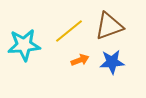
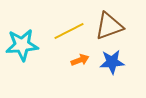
yellow line: rotated 12 degrees clockwise
cyan star: moved 2 px left
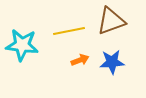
brown triangle: moved 2 px right, 5 px up
yellow line: rotated 16 degrees clockwise
cyan star: rotated 12 degrees clockwise
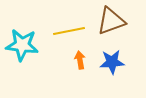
orange arrow: rotated 78 degrees counterclockwise
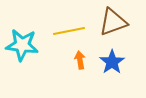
brown triangle: moved 2 px right, 1 px down
blue star: rotated 30 degrees counterclockwise
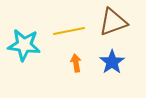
cyan star: moved 2 px right
orange arrow: moved 4 px left, 3 px down
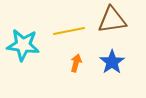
brown triangle: moved 1 px left, 2 px up; rotated 12 degrees clockwise
cyan star: moved 1 px left
orange arrow: rotated 24 degrees clockwise
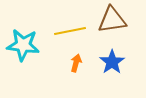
yellow line: moved 1 px right
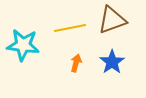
brown triangle: rotated 12 degrees counterclockwise
yellow line: moved 3 px up
